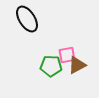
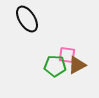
pink square: rotated 18 degrees clockwise
green pentagon: moved 4 px right
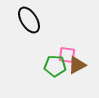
black ellipse: moved 2 px right, 1 px down
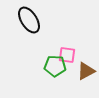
brown triangle: moved 9 px right, 6 px down
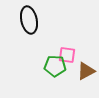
black ellipse: rotated 20 degrees clockwise
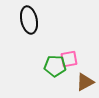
pink square: moved 2 px right, 4 px down; rotated 18 degrees counterclockwise
brown triangle: moved 1 px left, 11 px down
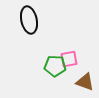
brown triangle: rotated 48 degrees clockwise
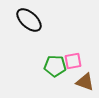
black ellipse: rotated 36 degrees counterclockwise
pink square: moved 4 px right, 2 px down
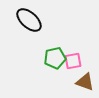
green pentagon: moved 8 px up; rotated 15 degrees counterclockwise
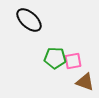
green pentagon: rotated 15 degrees clockwise
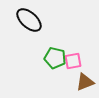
green pentagon: rotated 10 degrees clockwise
brown triangle: rotated 42 degrees counterclockwise
